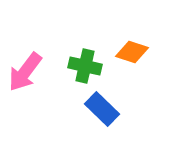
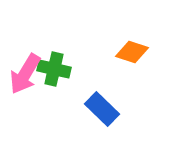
green cross: moved 31 px left, 3 px down
pink arrow: moved 2 px down; rotated 6 degrees counterclockwise
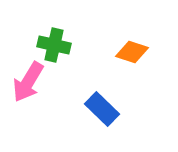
green cross: moved 24 px up
pink arrow: moved 3 px right, 8 px down
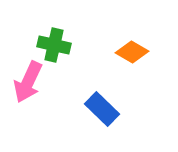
orange diamond: rotated 12 degrees clockwise
pink arrow: rotated 6 degrees counterclockwise
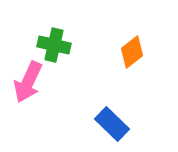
orange diamond: rotated 68 degrees counterclockwise
blue rectangle: moved 10 px right, 15 px down
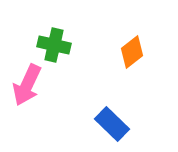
pink arrow: moved 1 px left, 3 px down
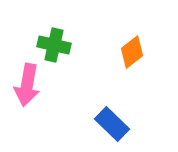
pink arrow: rotated 15 degrees counterclockwise
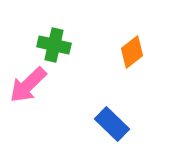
pink arrow: moved 1 px right; rotated 36 degrees clockwise
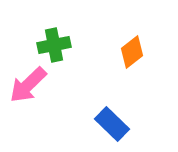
green cross: rotated 24 degrees counterclockwise
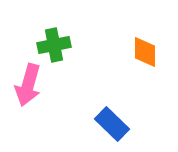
orange diamond: moved 13 px right; rotated 52 degrees counterclockwise
pink arrow: rotated 30 degrees counterclockwise
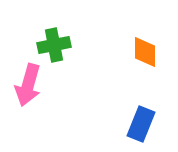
blue rectangle: moved 29 px right; rotated 68 degrees clockwise
